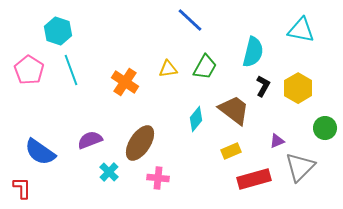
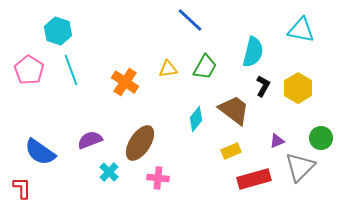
green circle: moved 4 px left, 10 px down
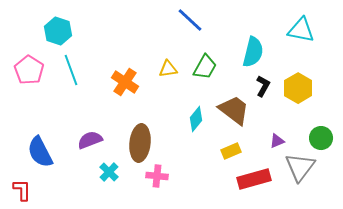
brown ellipse: rotated 27 degrees counterclockwise
blue semicircle: rotated 28 degrees clockwise
gray triangle: rotated 8 degrees counterclockwise
pink cross: moved 1 px left, 2 px up
red L-shape: moved 2 px down
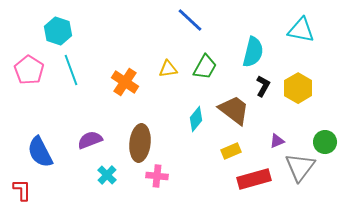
green circle: moved 4 px right, 4 px down
cyan cross: moved 2 px left, 3 px down
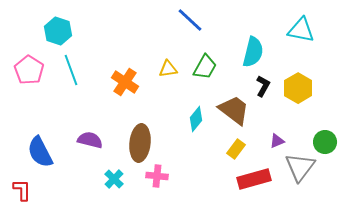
purple semicircle: rotated 35 degrees clockwise
yellow rectangle: moved 5 px right, 2 px up; rotated 30 degrees counterclockwise
cyan cross: moved 7 px right, 4 px down
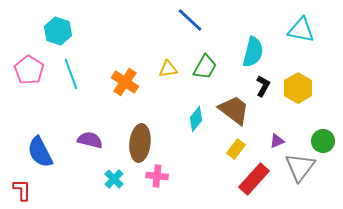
cyan line: moved 4 px down
green circle: moved 2 px left, 1 px up
red rectangle: rotated 32 degrees counterclockwise
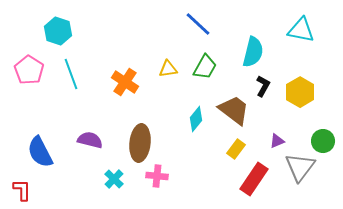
blue line: moved 8 px right, 4 px down
yellow hexagon: moved 2 px right, 4 px down
red rectangle: rotated 8 degrees counterclockwise
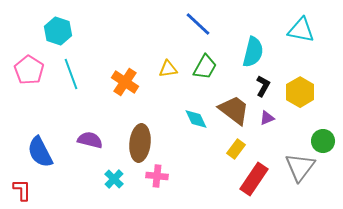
cyan diamond: rotated 65 degrees counterclockwise
purple triangle: moved 10 px left, 23 px up
